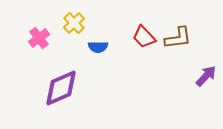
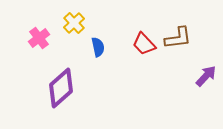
red trapezoid: moved 7 px down
blue semicircle: rotated 102 degrees counterclockwise
purple diamond: rotated 18 degrees counterclockwise
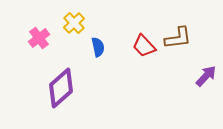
red trapezoid: moved 2 px down
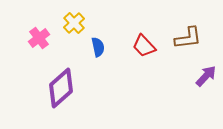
brown L-shape: moved 10 px right
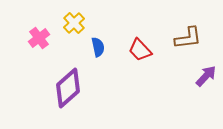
red trapezoid: moved 4 px left, 4 px down
purple diamond: moved 7 px right
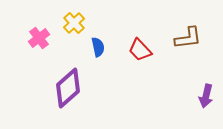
purple arrow: moved 20 px down; rotated 150 degrees clockwise
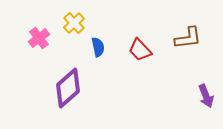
purple arrow: rotated 35 degrees counterclockwise
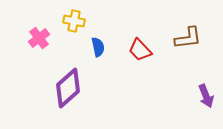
yellow cross: moved 2 px up; rotated 35 degrees counterclockwise
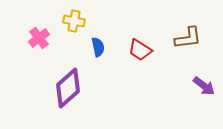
red trapezoid: rotated 15 degrees counterclockwise
purple arrow: moved 2 px left, 10 px up; rotated 30 degrees counterclockwise
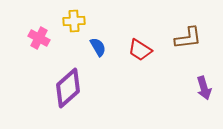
yellow cross: rotated 15 degrees counterclockwise
pink cross: rotated 25 degrees counterclockwise
blue semicircle: rotated 18 degrees counterclockwise
purple arrow: moved 2 px down; rotated 35 degrees clockwise
